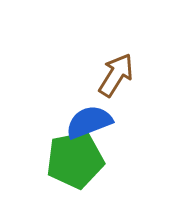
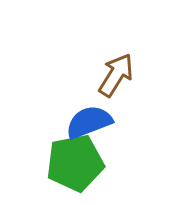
green pentagon: moved 3 px down
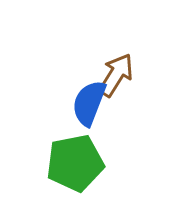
blue semicircle: moved 19 px up; rotated 48 degrees counterclockwise
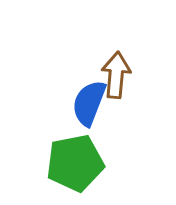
brown arrow: rotated 27 degrees counterclockwise
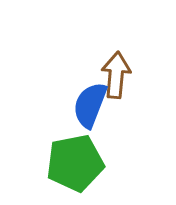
blue semicircle: moved 1 px right, 2 px down
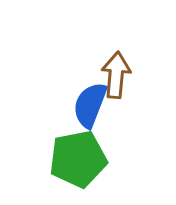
green pentagon: moved 3 px right, 4 px up
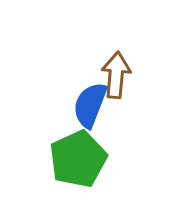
green pentagon: rotated 14 degrees counterclockwise
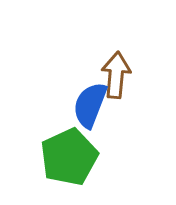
green pentagon: moved 9 px left, 2 px up
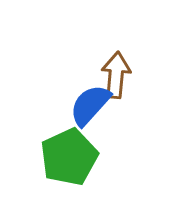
blue semicircle: rotated 21 degrees clockwise
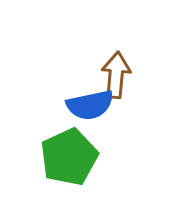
blue semicircle: rotated 144 degrees counterclockwise
